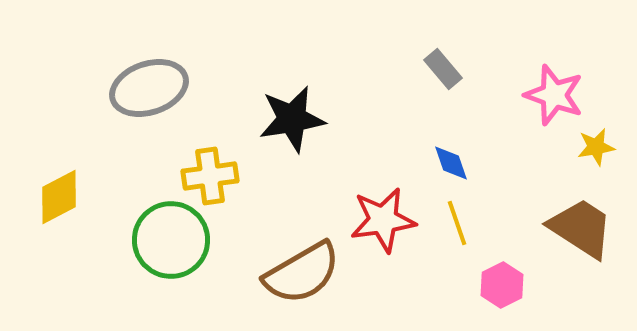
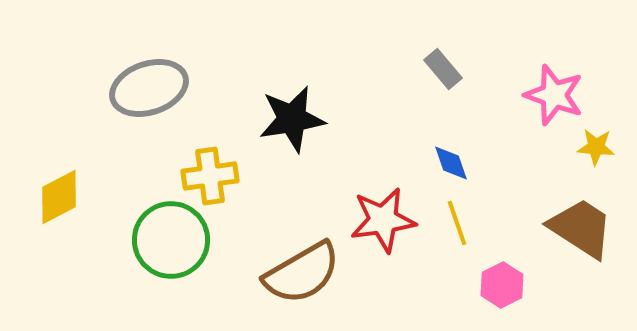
yellow star: rotated 15 degrees clockwise
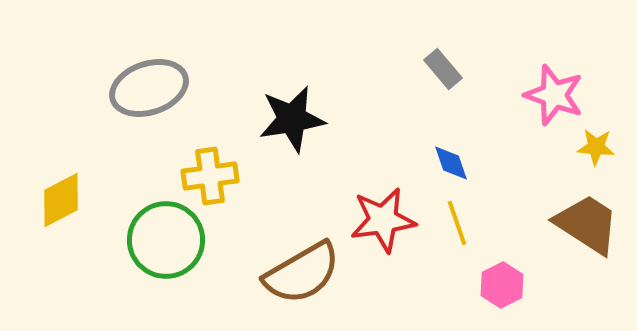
yellow diamond: moved 2 px right, 3 px down
brown trapezoid: moved 6 px right, 4 px up
green circle: moved 5 px left
